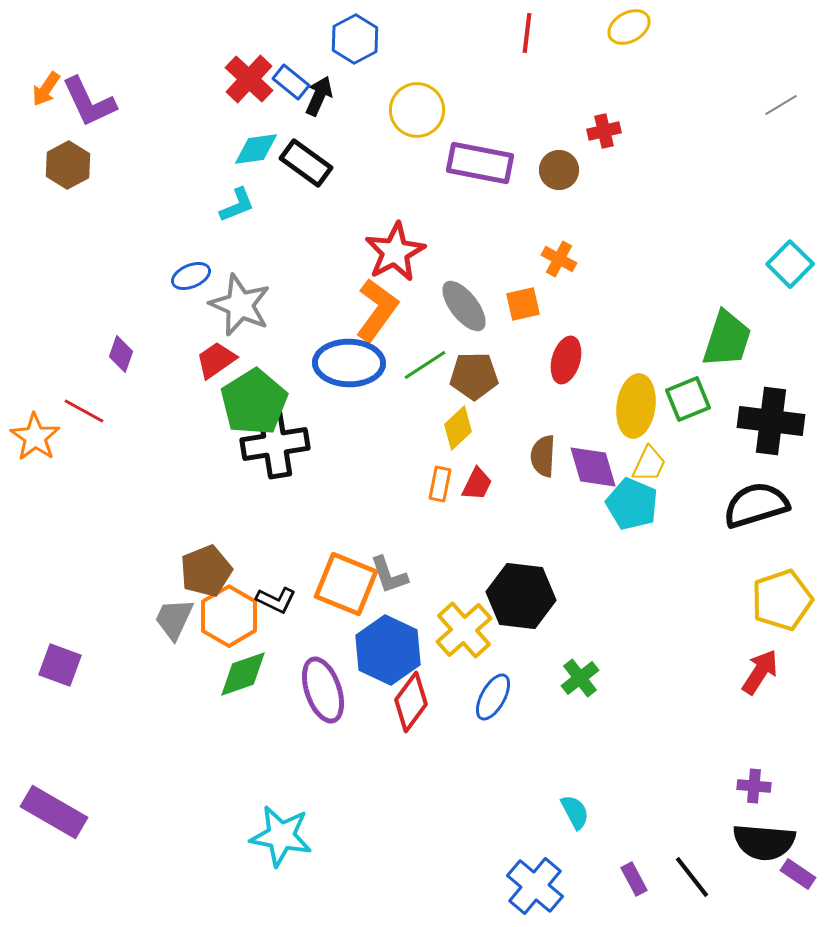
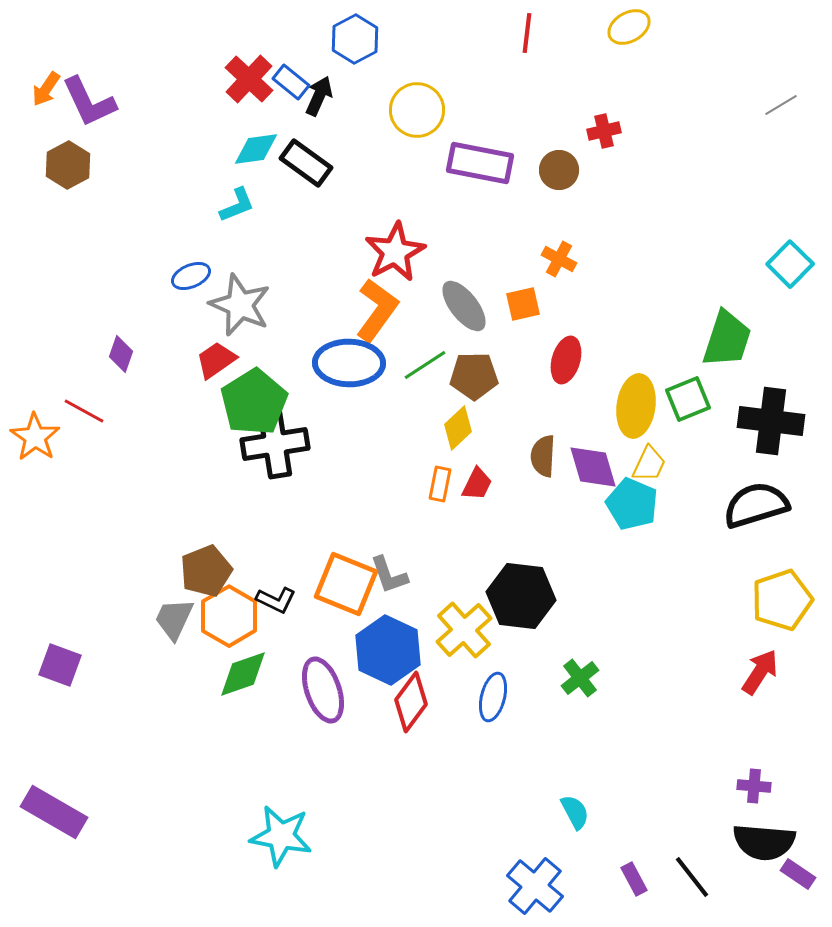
blue ellipse at (493, 697): rotated 15 degrees counterclockwise
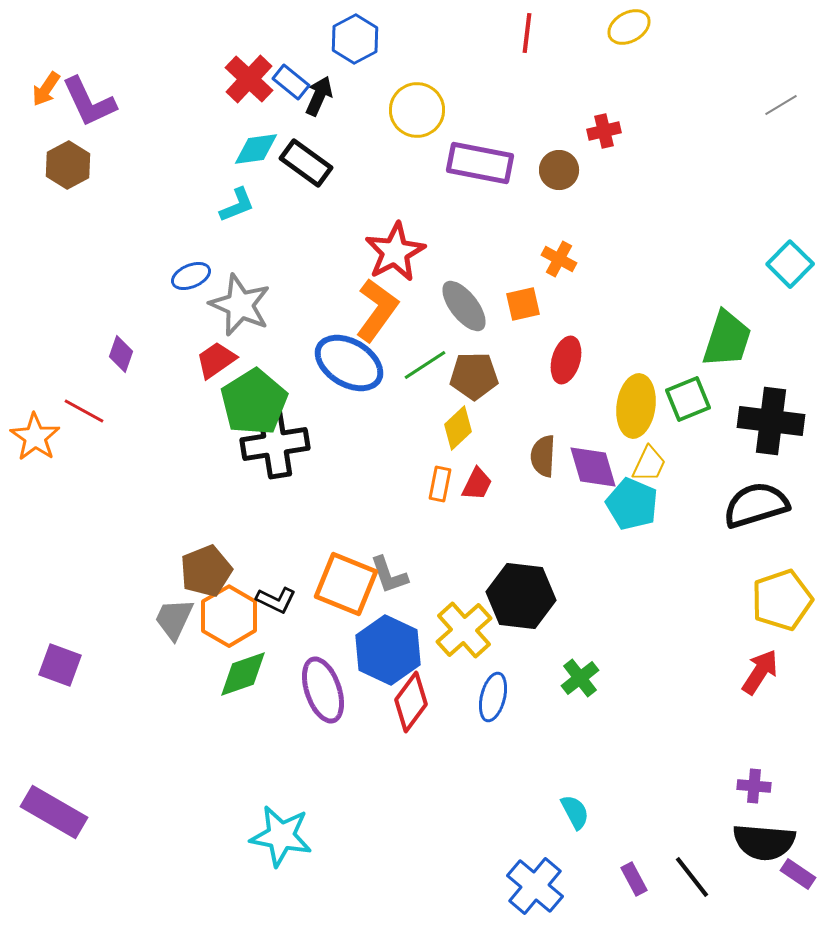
blue ellipse at (349, 363): rotated 30 degrees clockwise
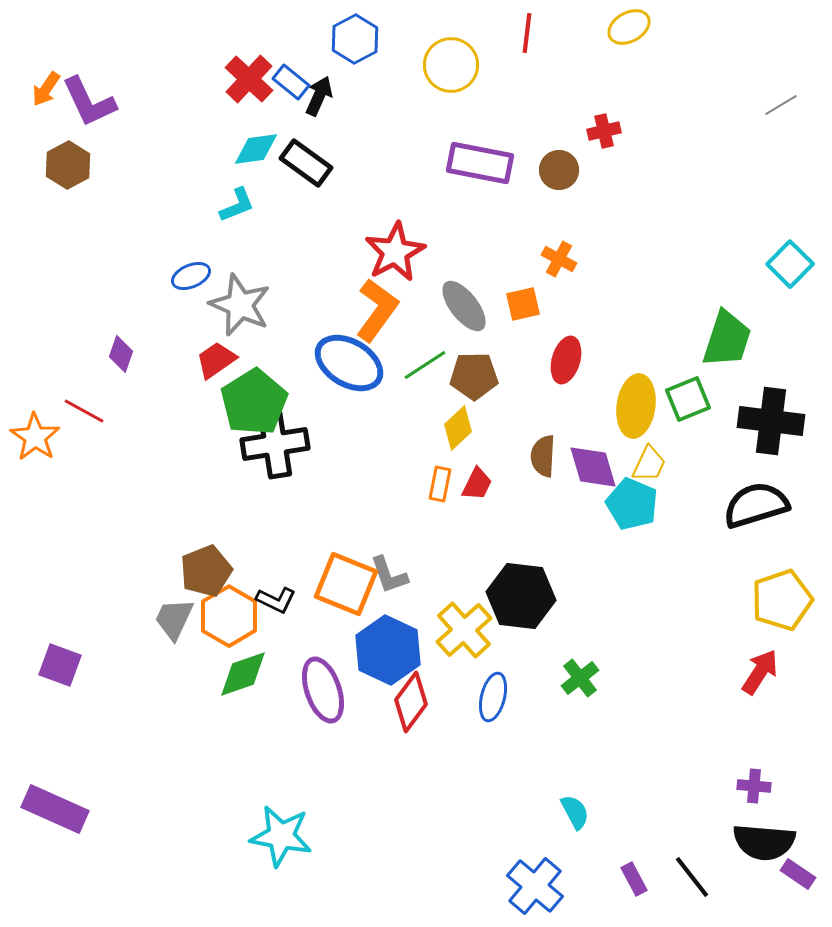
yellow circle at (417, 110): moved 34 px right, 45 px up
purple rectangle at (54, 812): moved 1 px right, 3 px up; rotated 6 degrees counterclockwise
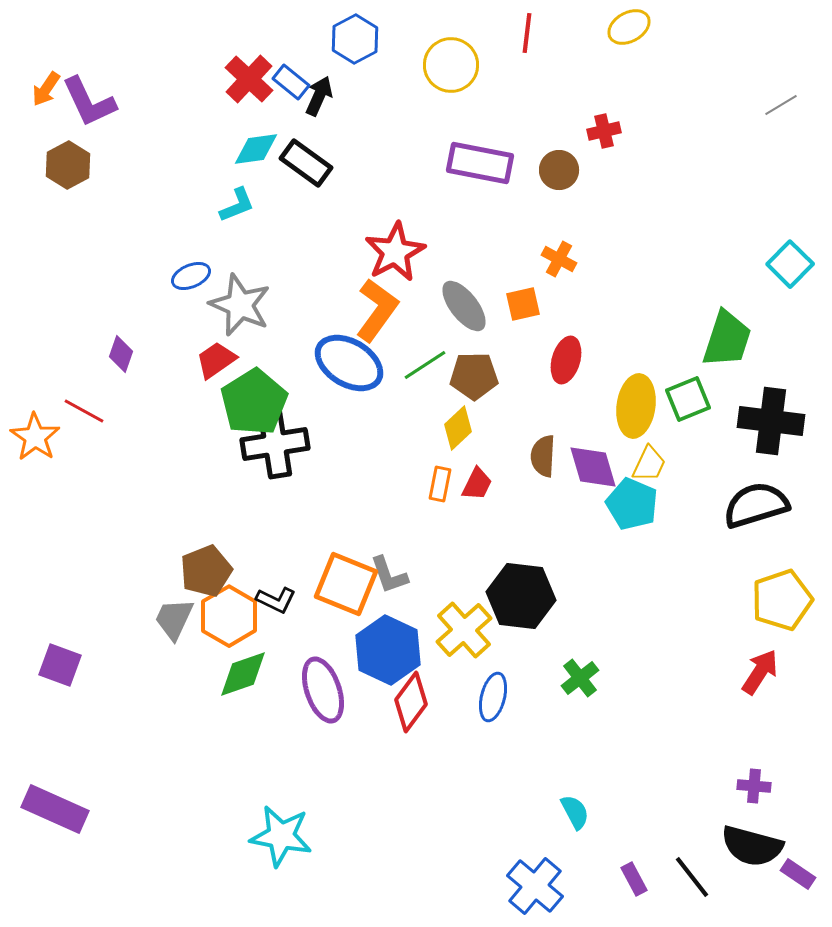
black semicircle at (764, 842): moved 12 px left, 4 px down; rotated 10 degrees clockwise
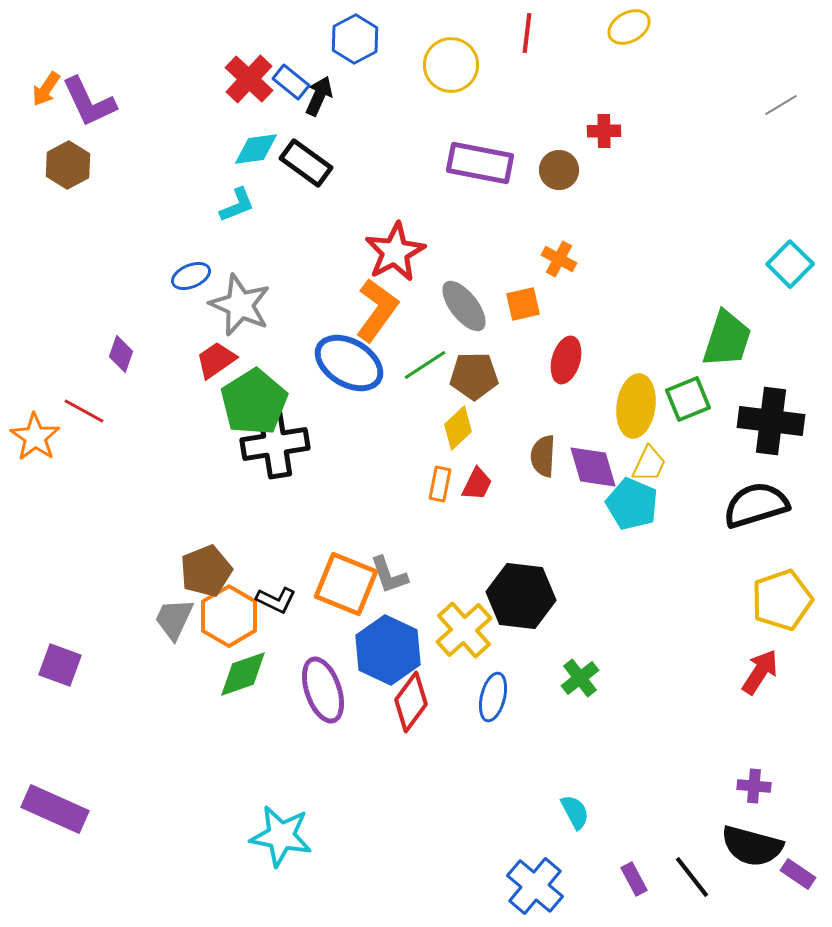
red cross at (604, 131): rotated 12 degrees clockwise
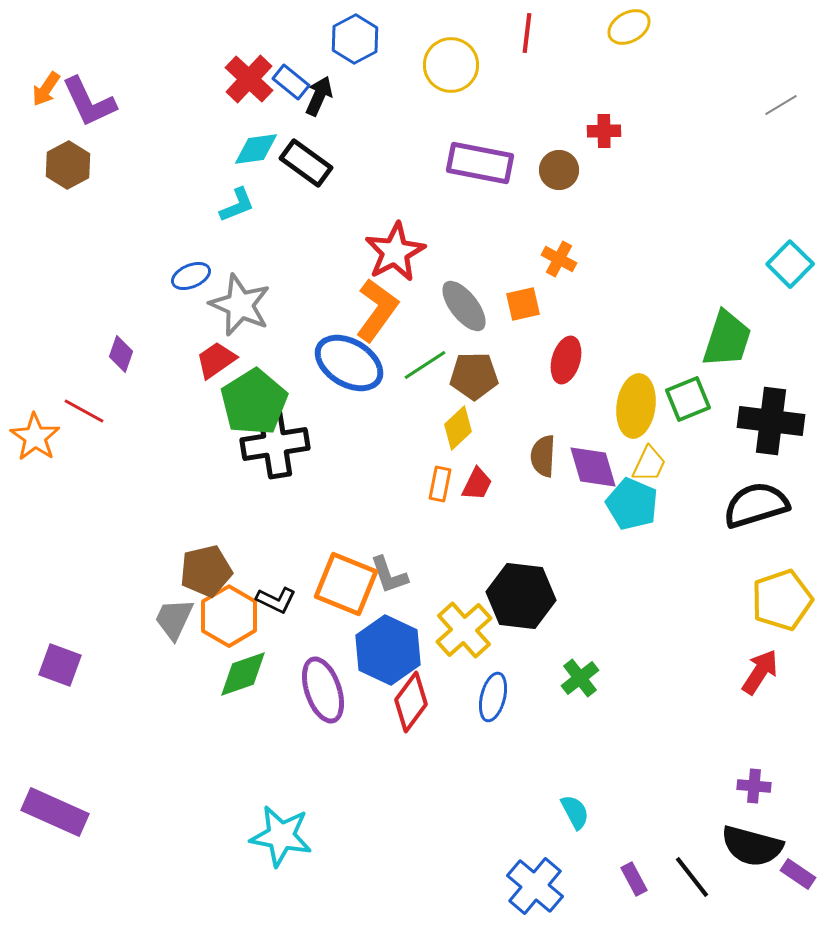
brown pentagon at (206, 571): rotated 9 degrees clockwise
purple rectangle at (55, 809): moved 3 px down
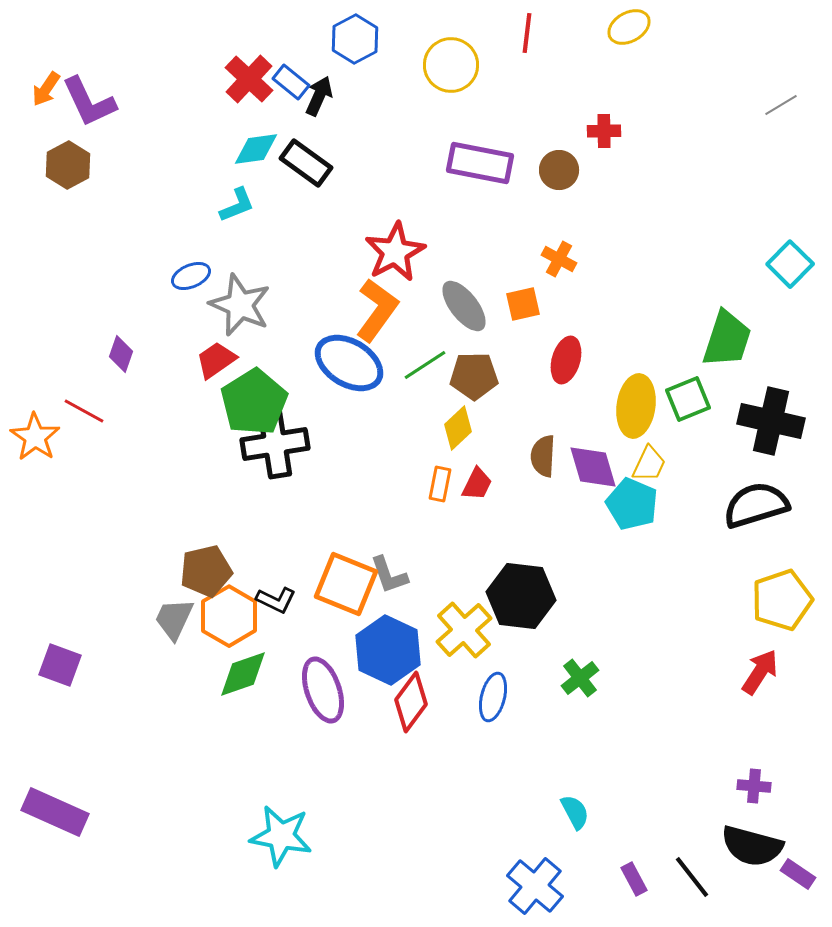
black cross at (771, 421): rotated 6 degrees clockwise
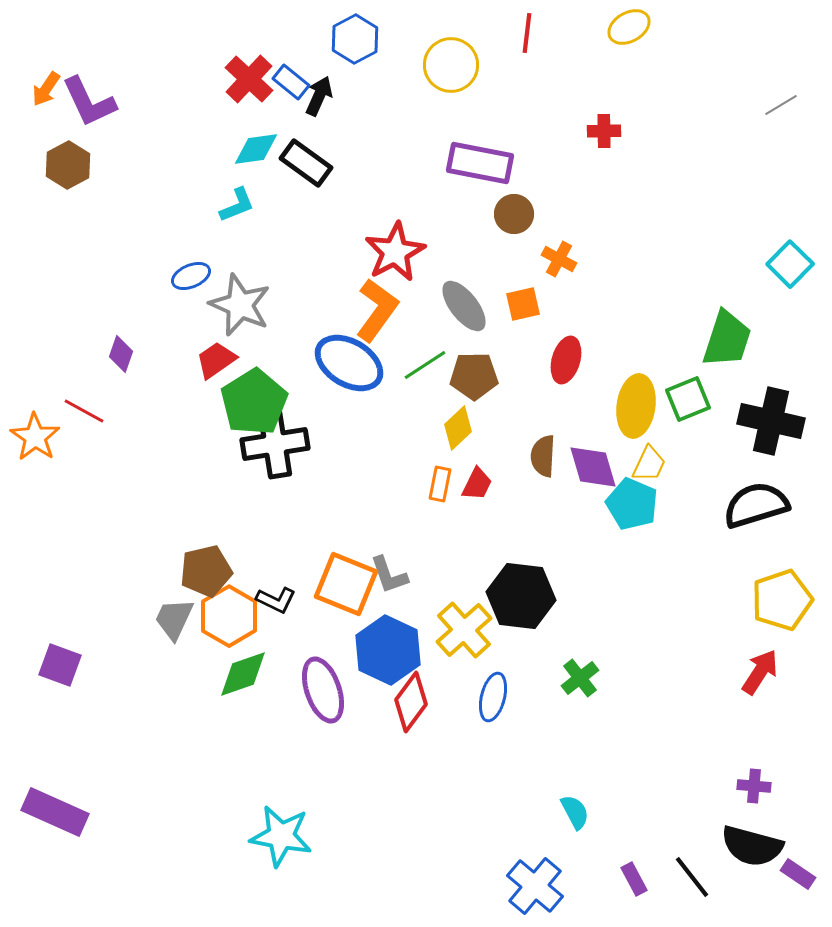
brown circle at (559, 170): moved 45 px left, 44 px down
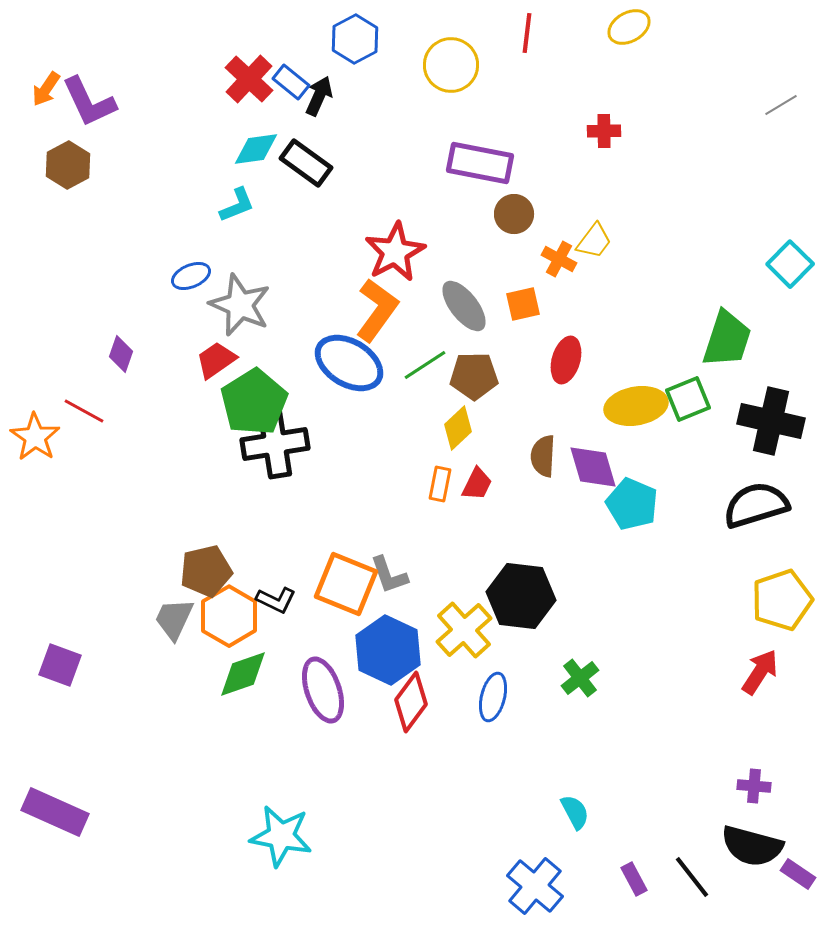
yellow ellipse at (636, 406): rotated 72 degrees clockwise
yellow trapezoid at (649, 464): moved 55 px left, 223 px up; rotated 12 degrees clockwise
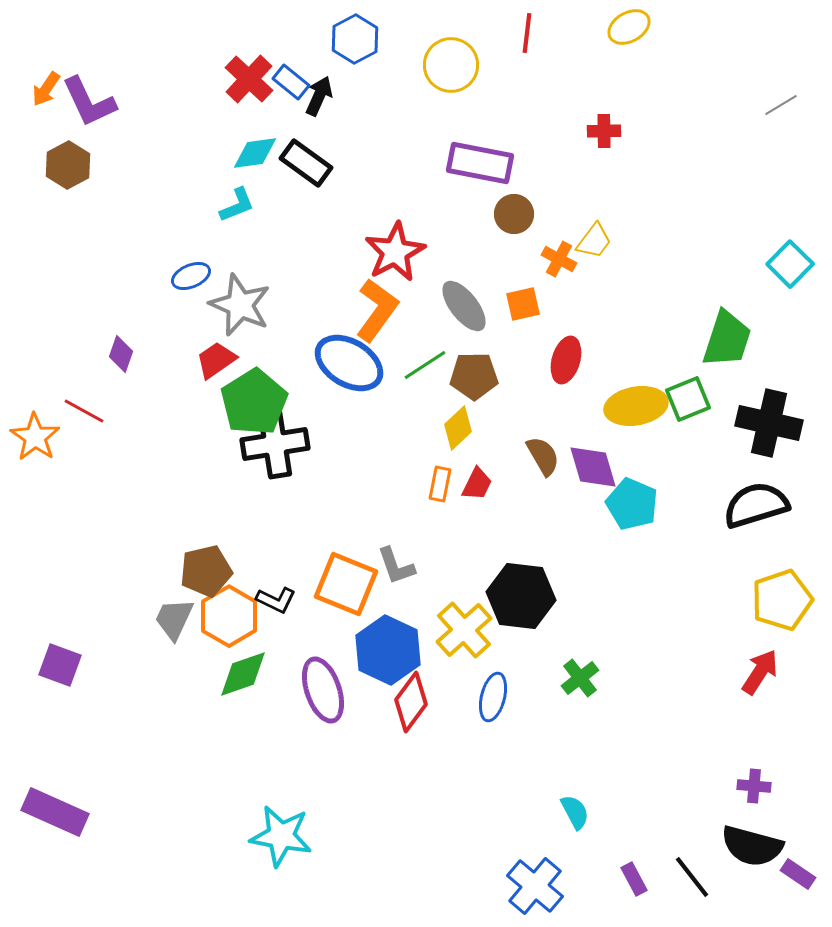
cyan diamond at (256, 149): moved 1 px left, 4 px down
black cross at (771, 421): moved 2 px left, 2 px down
brown semicircle at (543, 456): rotated 147 degrees clockwise
gray L-shape at (389, 575): moved 7 px right, 9 px up
